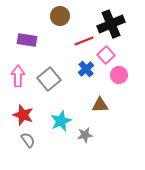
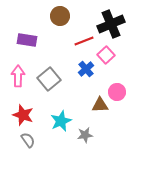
pink circle: moved 2 px left, 17 px down
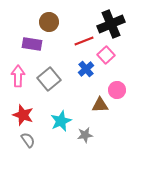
brown circle: moved 11 px left, 6 px down
purple rectangle: moved 5 px right, 4 px down
pink circle: moved 2 px up
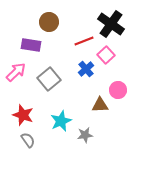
black cross: rotated 32 degrees counterclockwise
purple rectangle: moved 1 px left, 1 px down
pink arrow: moved 2 px left, 4 px up; rotated 45 degrees clockwise
pink circle: moved 1 px right
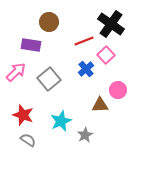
gray star: rotated 21 degrees counterclockwise
gray semicircle: rotated 21 degrees counterclockwise
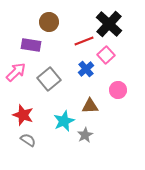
black cross: moved 2 px left; rotated 8 degrees clockwise
brown triangle: moved 10 px left, 1 px down
cyan star: moved 3 px right
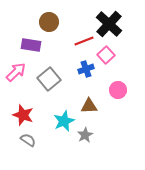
blue cross: rotated 21 degrees clockwise
brown triangle: moved 1 px left
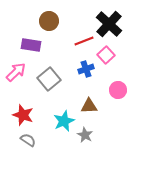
brown circle: moved 1 px up
gray star: rotated 14 degrees counterclockwise
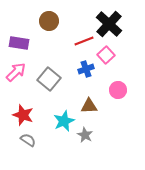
purple rectangle: moved 12 px left, 2 px up
gray square: rotated 10 degrees counterclockwise
